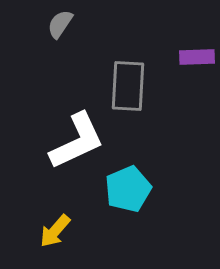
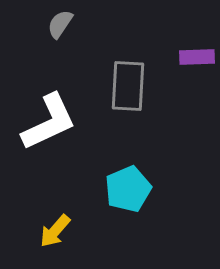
white L-shape: moved 28 px left, 19 px up
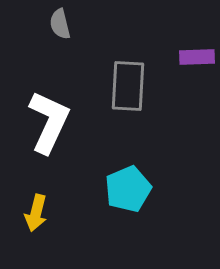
gray semicircle: rotated 48 degrees counterclockwise
white L-shape: rotated 40 degrees counterclockwise
yellow arrow: moved 19 px left, 18 px up; rotated 27 degrees counterclockwise
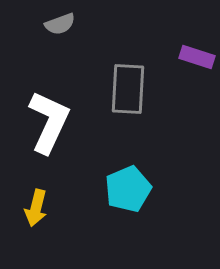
gray semicircle: rotated 96 degrees counterclockwise
purple rectangle: rotated 20 degrees clockwise
gray rectangle: moved 3 px down
yellow arrow: moved 5 px up
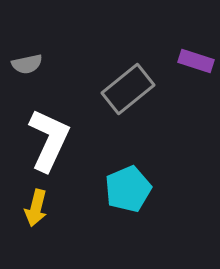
gray semicircle: moved 33 px left, 40 px down; rotated 8 degrees clockwise
purple rectangle: moved 1 px left, 4 px down
gray rectangle: rotated 48 degrees clockwise
white L-shape: moved 18 px down
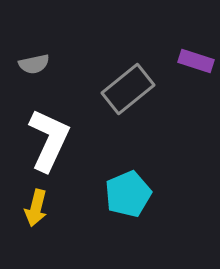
gray semicircle: moved 7 px right
cyan pentagon: moved 5 px down
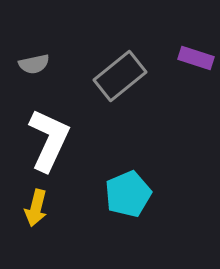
purple rectangle: moved 3 px up
gray rectangle: moved 8 px left, 13 px up
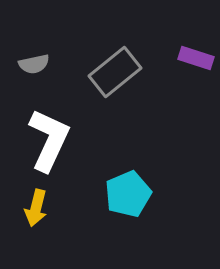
gray rectangle: moved 5 px left, 4 px up
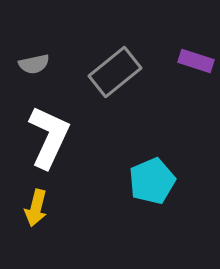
purple rectangle: moved 3 px down
white L-shape: moved 3 px up
cyan pentagon: moved 24 px right, 13 px up
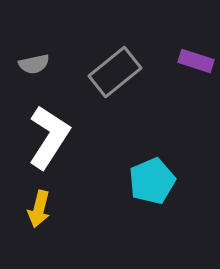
white L-shape: rotated 8 degrees clockwise
yellow arrow: moved 3 px right, 1 px down
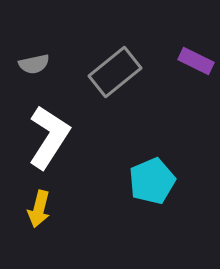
purple rectangle: rotated 8 degrees clockwise
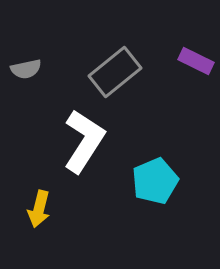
gray semicircle: moved 8 px left, 5 px down
white L-shape: moved 35 px right, 4 px down
cyan pentagon: moved 3 px right
